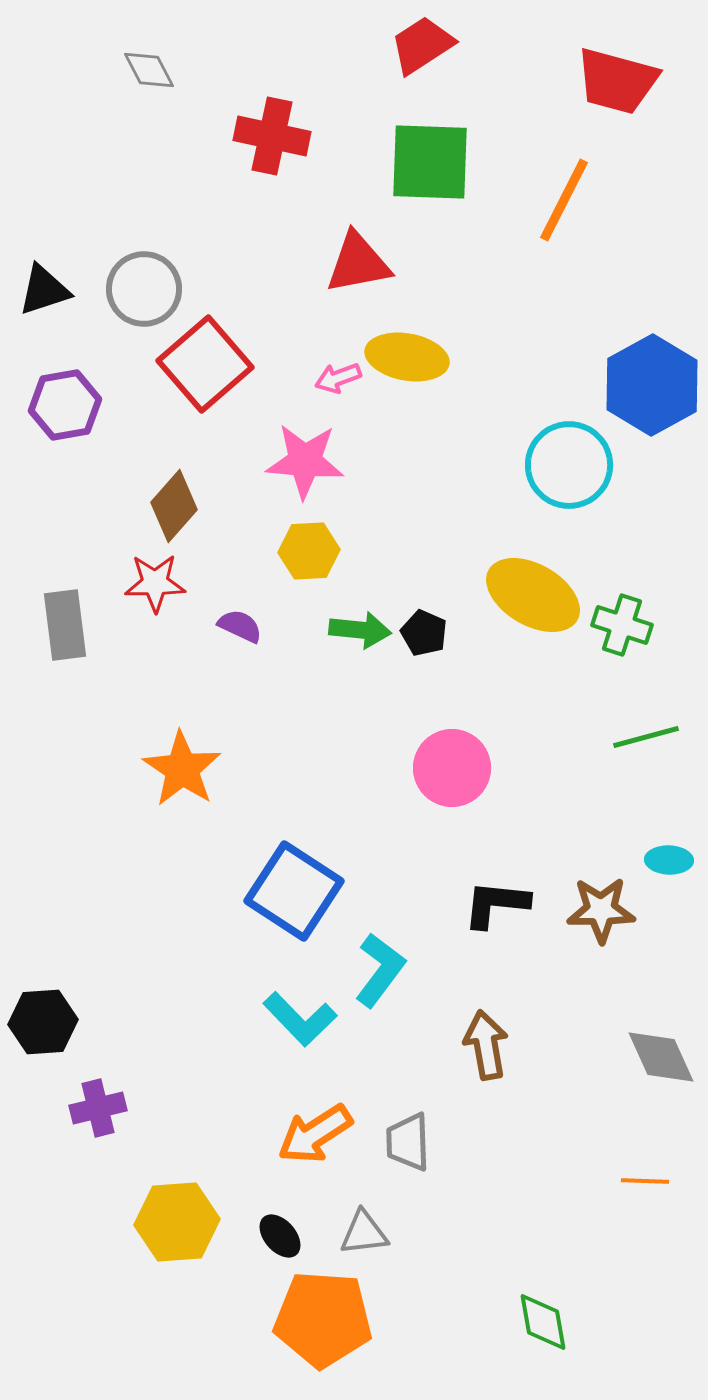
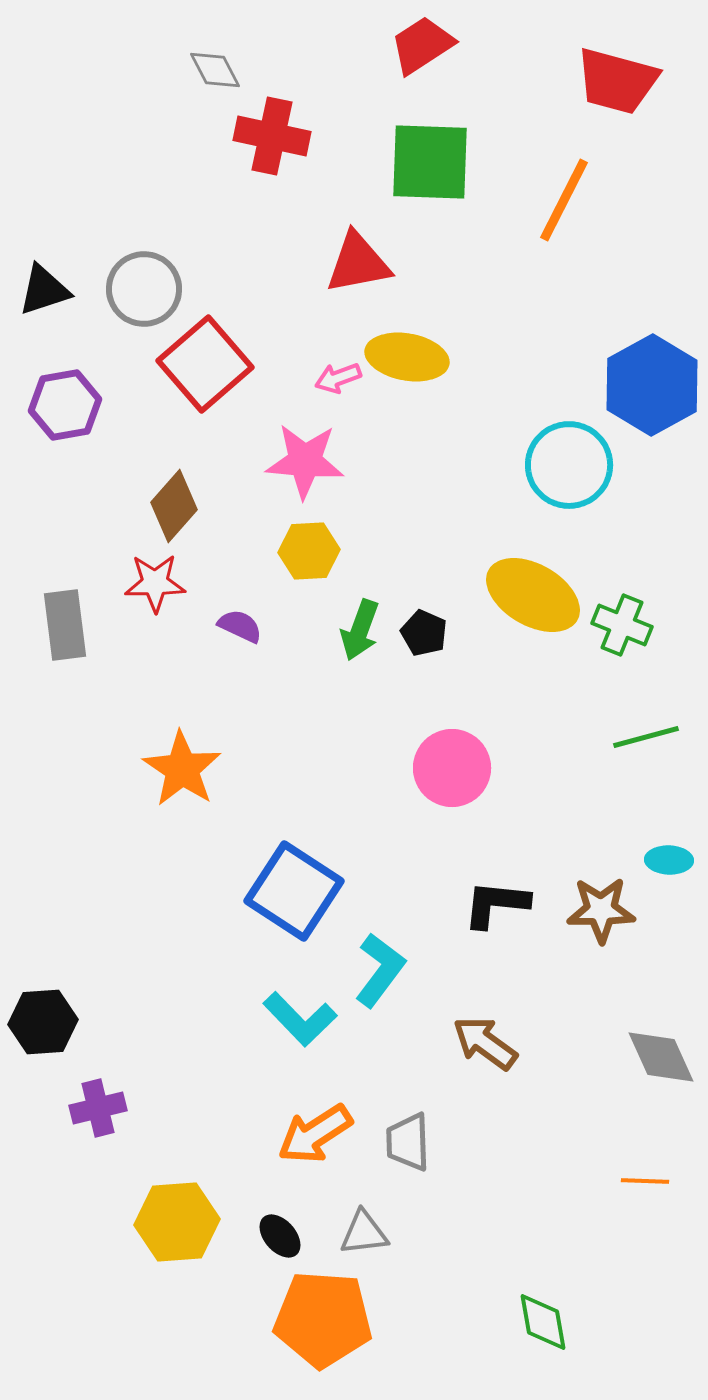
gray diamond at (149, 70): moved 66 px right
green cross at (622, 625): rotated 4 degrees clockwise
green arrow at (360, 630): rotated 104 degrees clockwise
brown arrow at (486, 1045): moved 1 px left, 2 px up; rotated 44 degrees counterclockwise
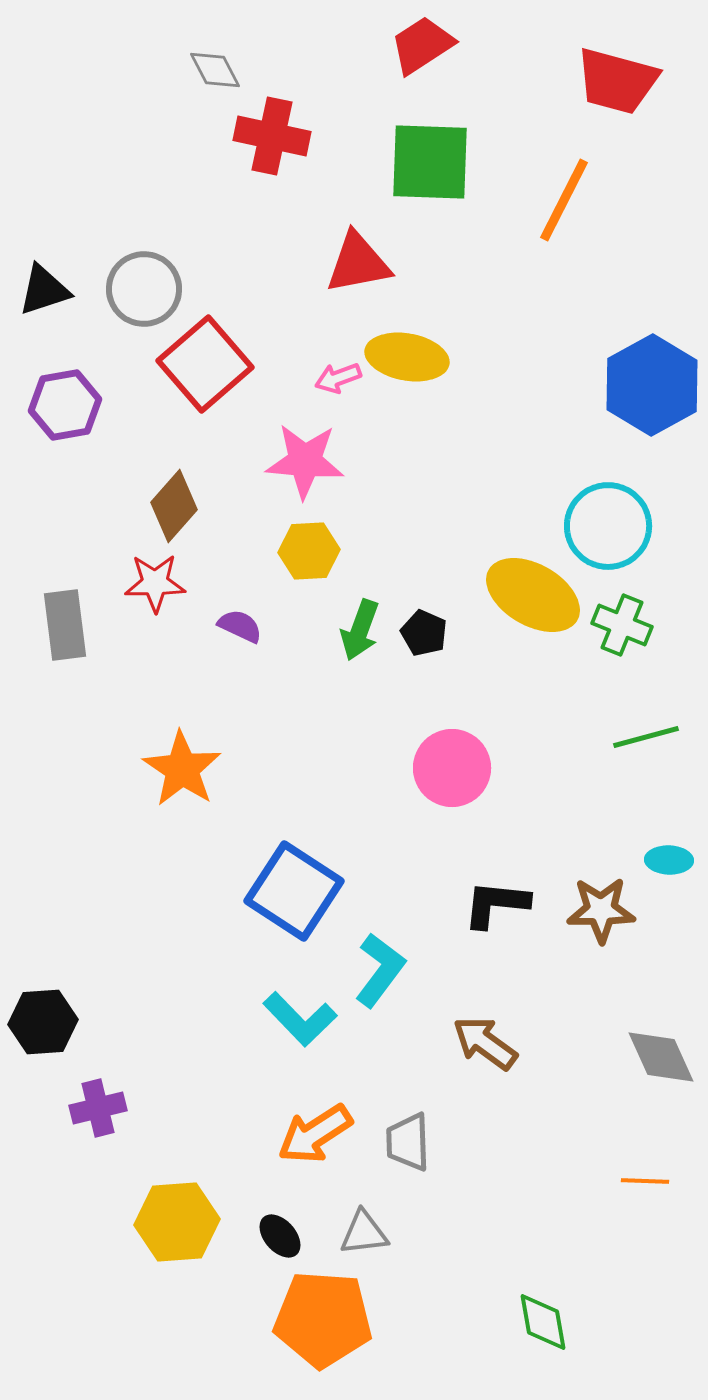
cyan circle at (569, 465): moved 39 px right, 61 px down
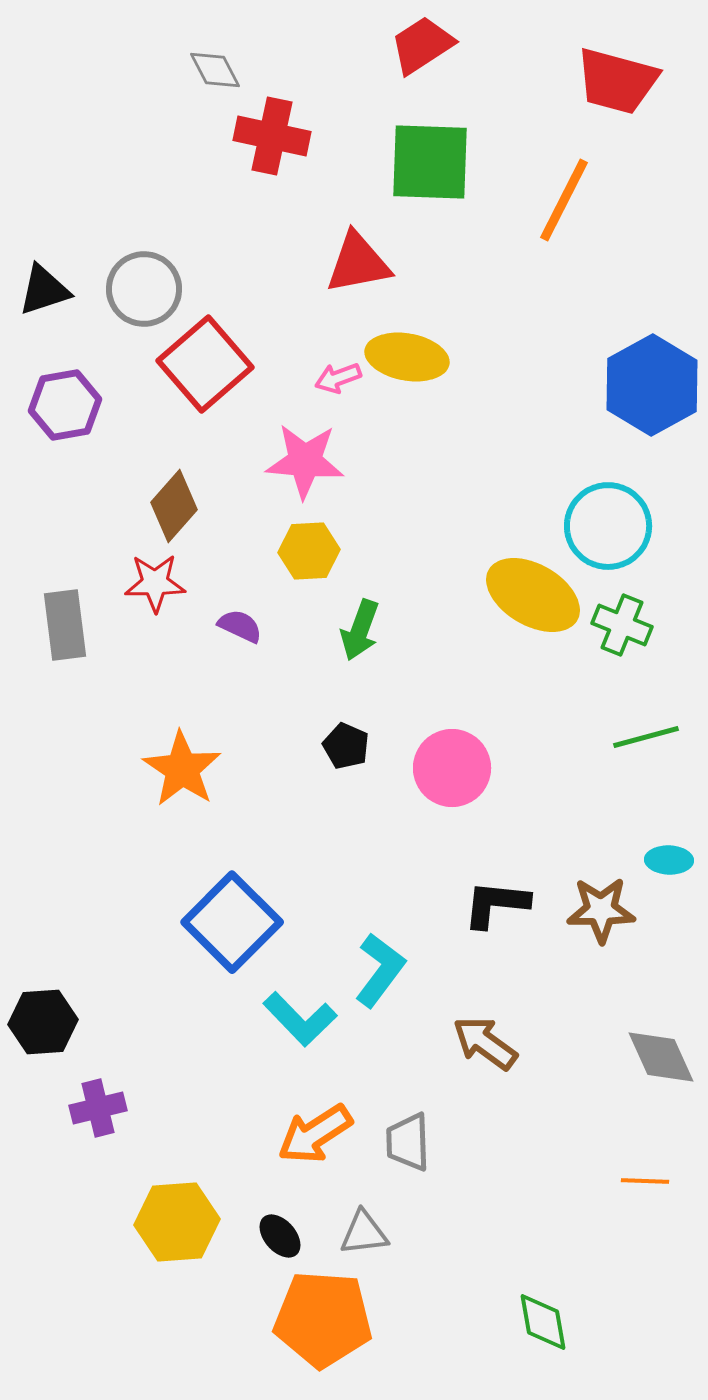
black pentagon at (424, 633): moved 78 px left, 113 px down
blue square at (294, 891): moved 62 px left, 31 px down; rotated 12 degrees clockwise
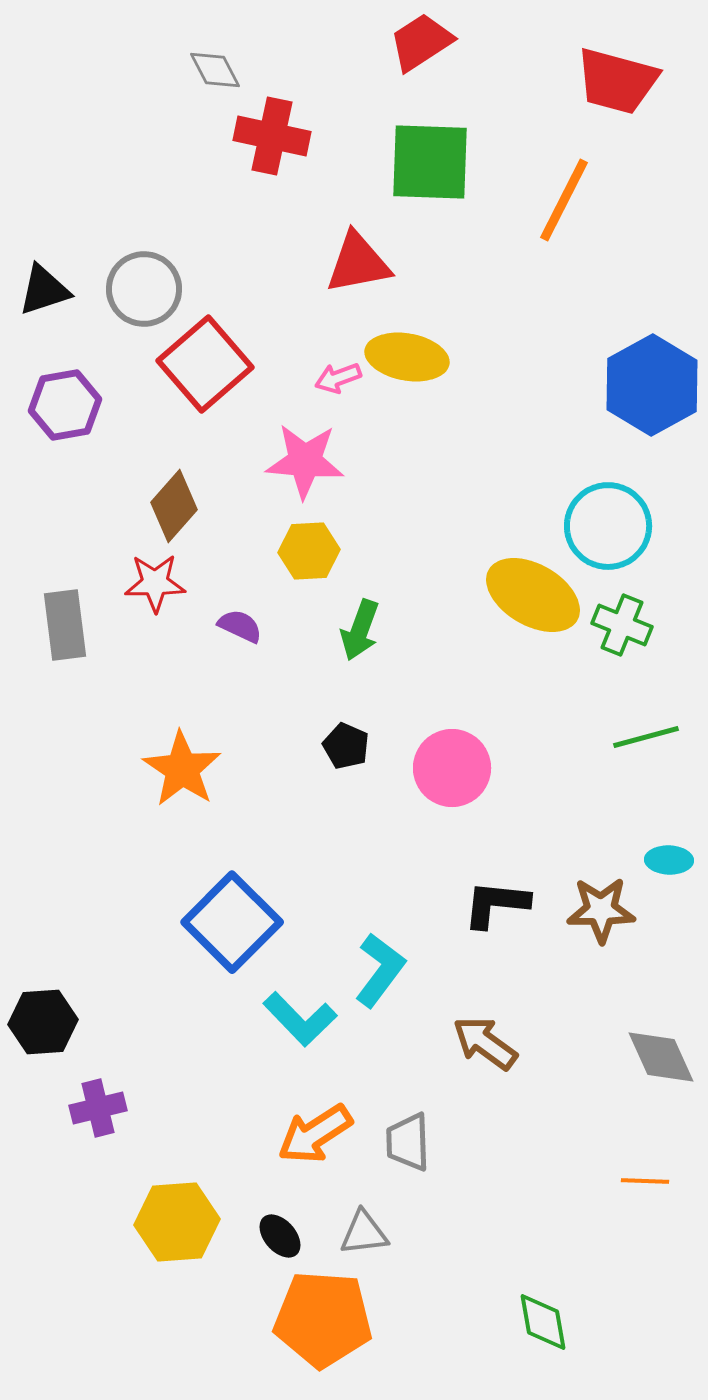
red trapezoid at (422, 45): moved 1 px left, 3 px up
